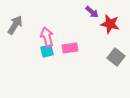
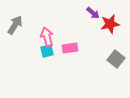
purple arrow: moved 1 px right, 1 px down
red star: rotated 24 degrees counterclockwise
gray square: moved 2 px down
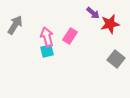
pink rectangle: moved 12 px up; rotated 49 degrees counterclockwise
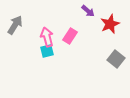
purple arrow: moved 5 px left, 2 px up
red star: rotated 12 degrees counterclockwise
